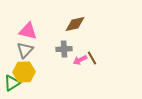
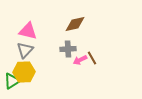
gray cross: moved 4 px right
green triangle: moved 2 px up
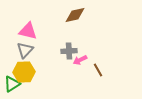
brown diamond: moved 9 px up
gray cross: moved 1 px right, 2 px down
brown line: moved 6 px right, 12 px down
green triangle: moved 3 px down
